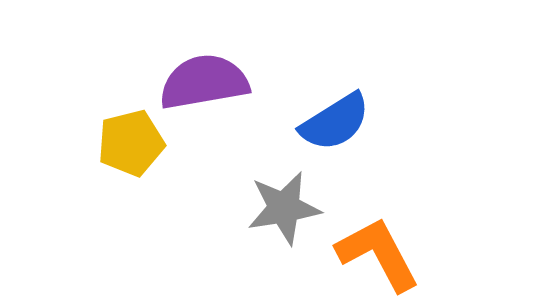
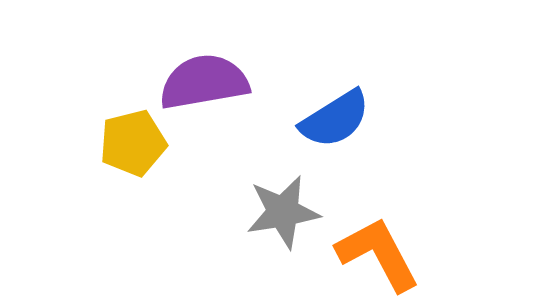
blue semicircle: moved 3 px up
yellow pentagon: moved 2 px right
gray star: moved 1 px left, 4 px down
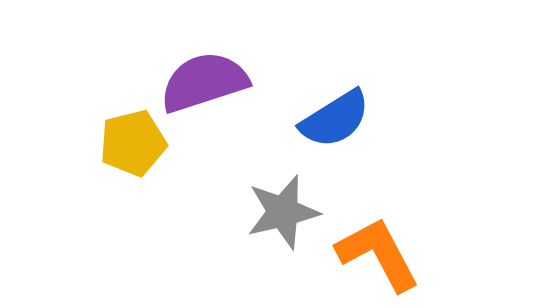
purple semicircle: rotated 8 degrees counterclockwise
gray star: rotated 4 degrees counterclockwise
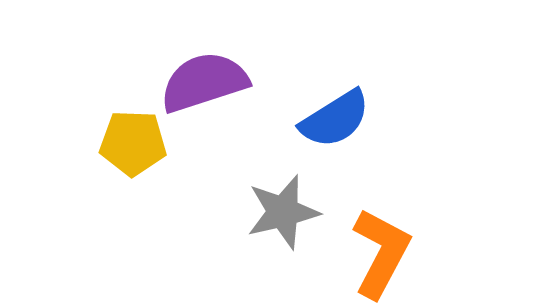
yellow pentagon: rotated 16 degrees clockwise
orange L-shape: moved 3 px right, 1 px up; rotated 56 degrees clockwise
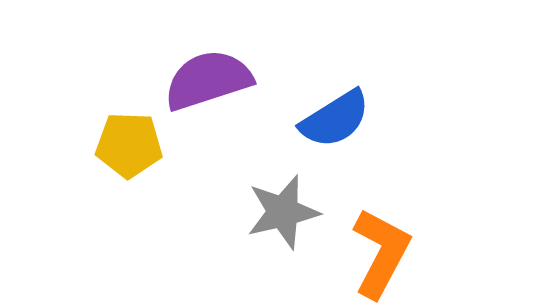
purple semicircle: moved 4 px right, 2 px up
yellow pentagon: moved 4 px left, 2 px down
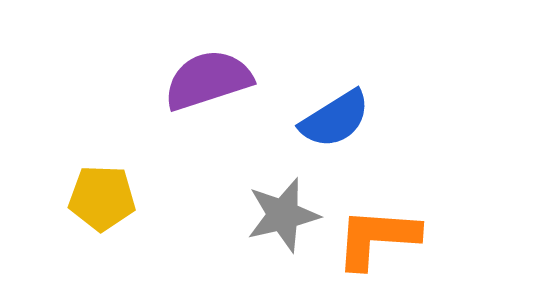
yellow pentagon: moved 27 px left, 53 px down
gray star: moved 3 px down
orange L-shape: moved 4 px left, 15 px up; rotated 114 degrees counterclockwise
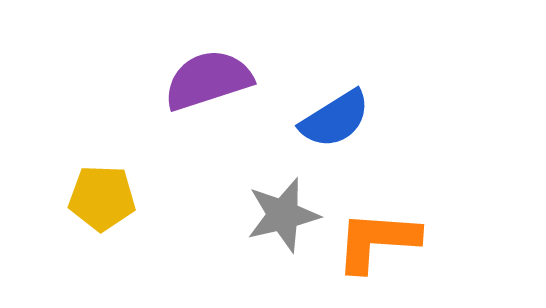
orange L-shape: moved 3 px down
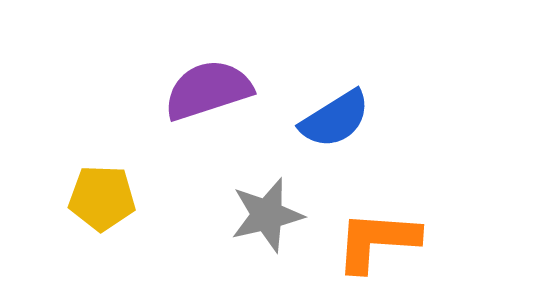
purple semicircle: moved 10 px down
gray star: moved 16 px left
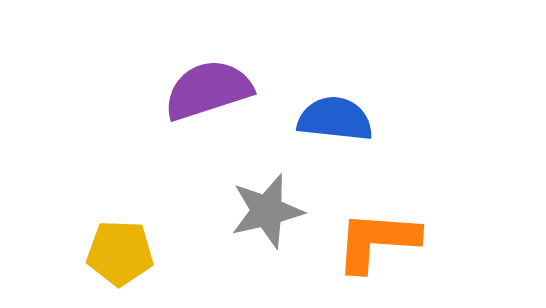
blue semicircle: rotated 142 degrees counterclockwise
yellow pentagon: moved 18 px right, 55 px down
gray star: moved 4 px up
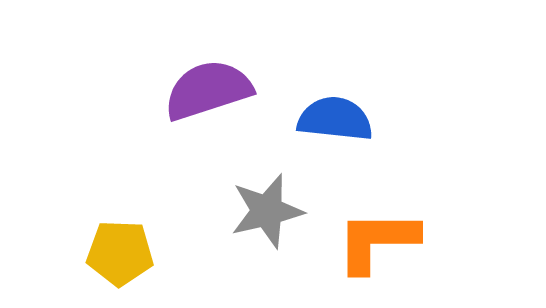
orange L-shape: rotated 4 degrees counterclockwise
